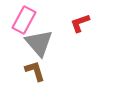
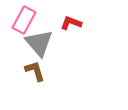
red L-shape: moved 9 px left; rotated 40 degrees clockwise
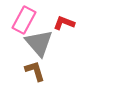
red L-shape: moved 7 px left
